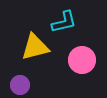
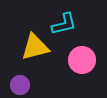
cyan L-shape: moved 2 px down
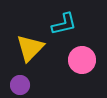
yellow triangle: moved 5 px left, 1 px down; rotated 32 degrees counterclockwise
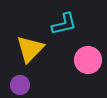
yellow triangle: moved 1 px down
pink circle: moved 6 px right
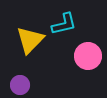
yellow triangle: moved 9 px up
pink circle: moved 4 px up
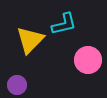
pink circle: moved 4 px down
purple circle: moved 3 px left
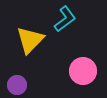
cyan L-shape: moved 1 px right, 5 px up; rotated 24 degrees counterclockwise
pink circle: moved 5 px left, 11 px down
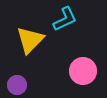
cyan L-shape: rotated 12 degrees clockwise
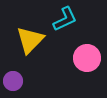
pink circle: moved 4 px right, 13 px up
purple circle: moved 4 px left, 4 px up
